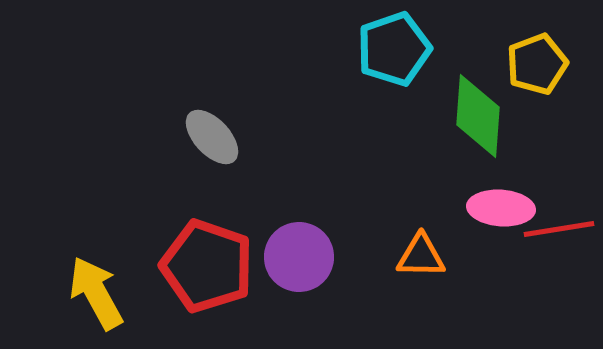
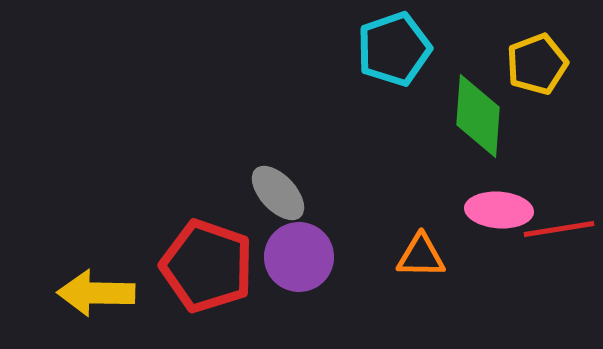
gray ellipse: moved 66 px right, 56 px down
pink ellipse: moved 2 px left, 2 px down
yellow arrow: rotated 60 degrees counterclockwise
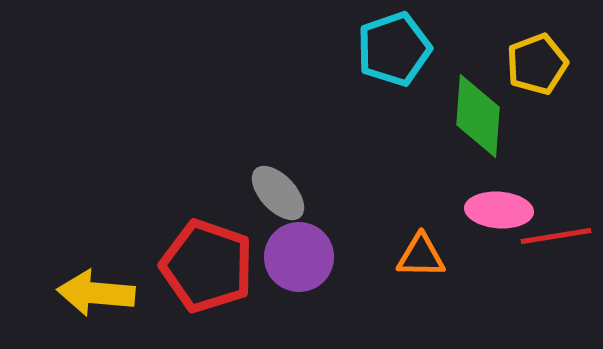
red line: moved 3 px left, 7 px down
yellow arrow: rotated 4 degrees clockwise
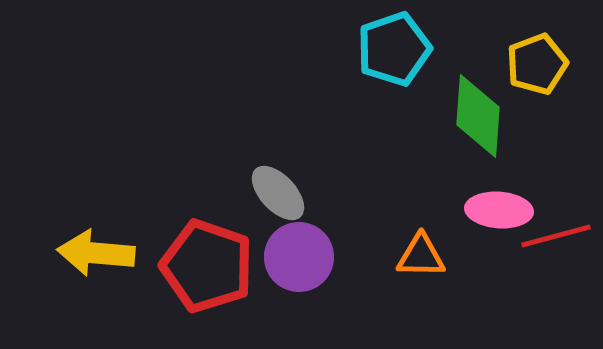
red line: rotated 6 degrees counterclockwise
yellow arrow: moved 40 px up
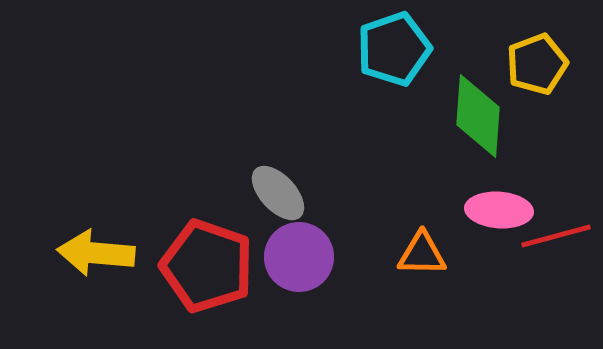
orange triangle: moved 1 px right, 2 px up
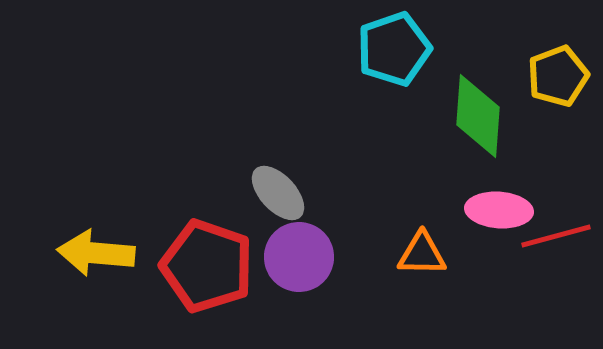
yellow pentagon: moved 21 px right, 12 px down
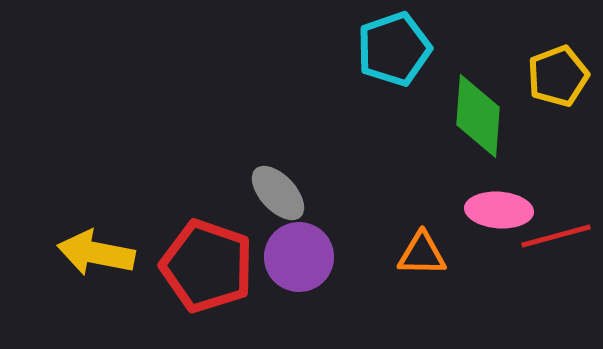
yellow arrow: rotated 6 degrees clockwise
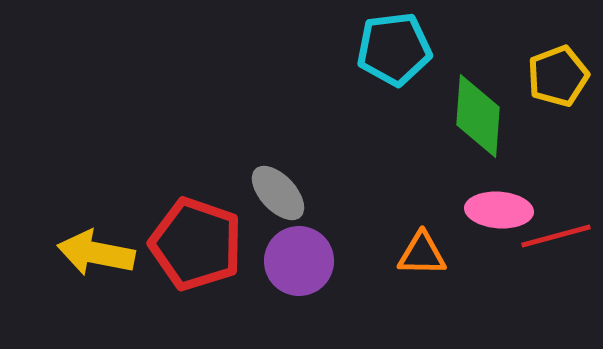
cyan pentagon: rotated 12 degrees clockwise
purple circle: moved 4 px down
red pentagon: moved 11 px left, 22 px up
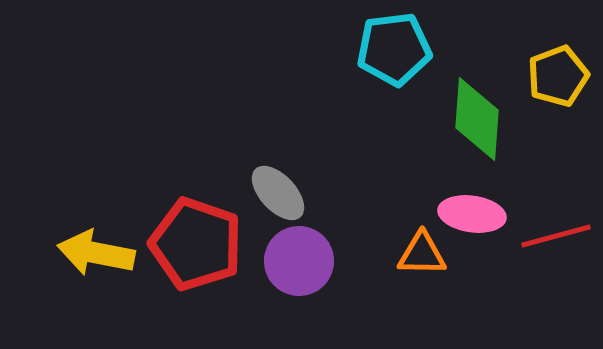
green diamond: moved 1 px left, 3 px down
pink ellipse: moved 27 px left, 4 px down; rotated 4 degrees clockwise
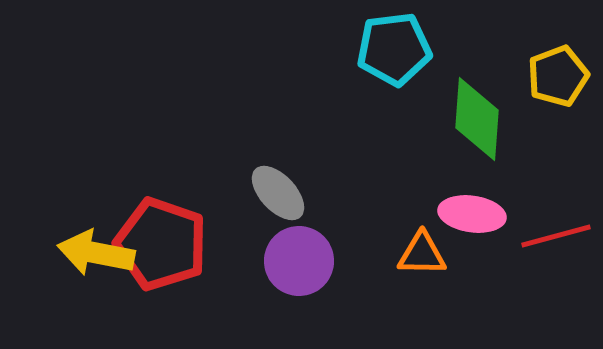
red pentagon: moved 35 px left
